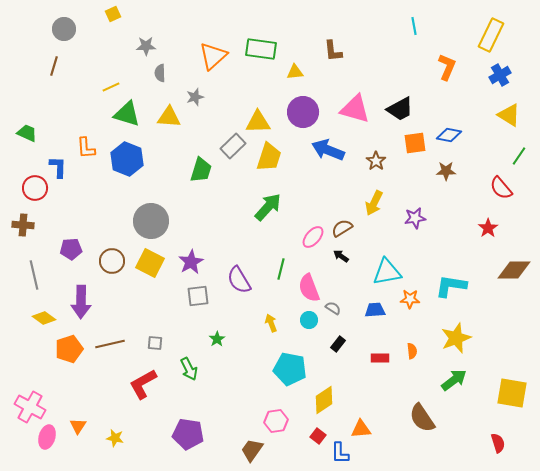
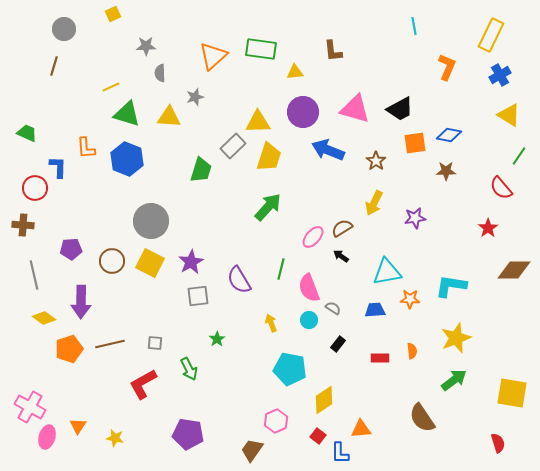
pink hexagon at (276, 421): rotated 15 degrees counterclockwise
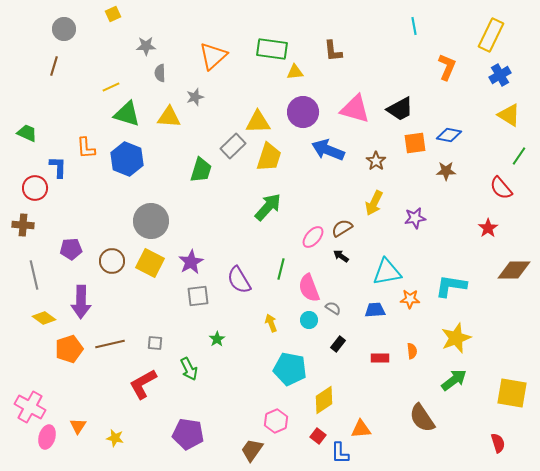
green rectangle at (261, 49): moved 11 px right
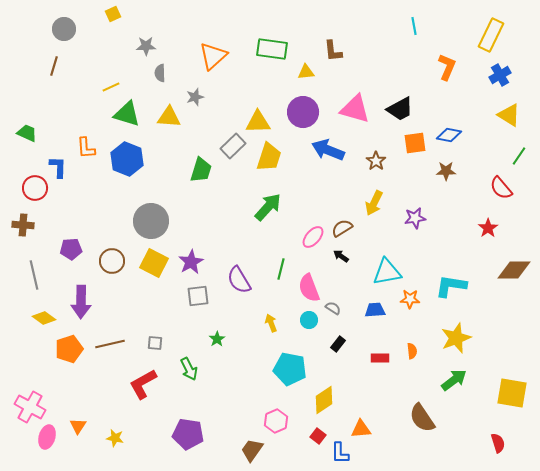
yellow triangle at (295, 72): moved 11 px right
yellow square at (150, 263): moved 4 px right
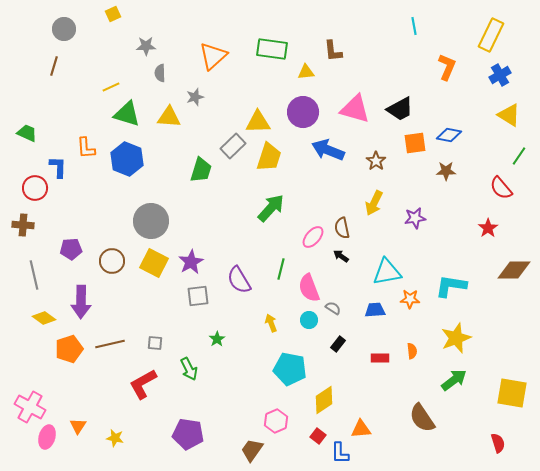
green arrow at (268, 207): moved 3 px right, 1 px down
brown semicircle at (342, 228): rotated 70 degrees counterclockwise
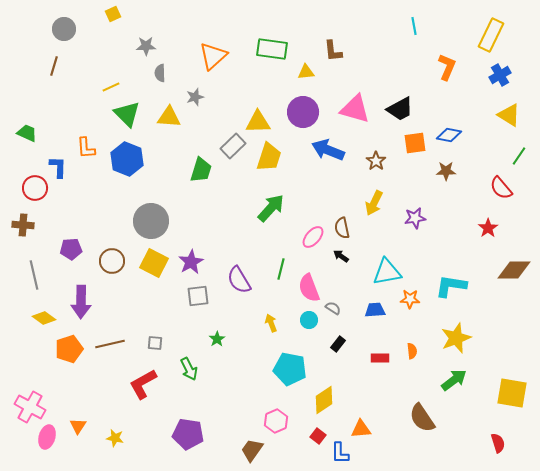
green triangle at (127, 114): rotated 28 degrees clockwise
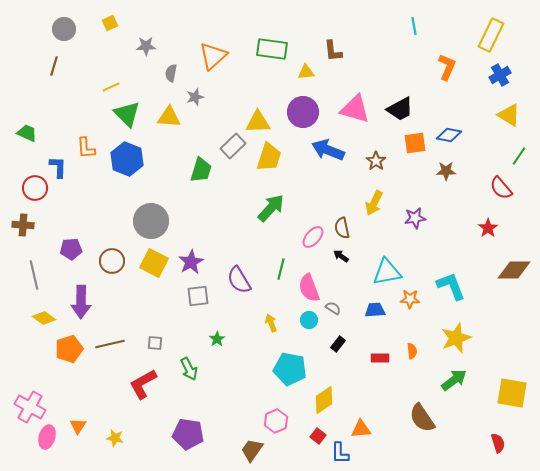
yellow square at (113, 14): moved 3 px left, 9 px down
gray semicircle at (160, 73): moved 11 px right; rotated 12 degrees clockwise
cyan L-shape at (451, 286): rotated 60 degrees clockwise
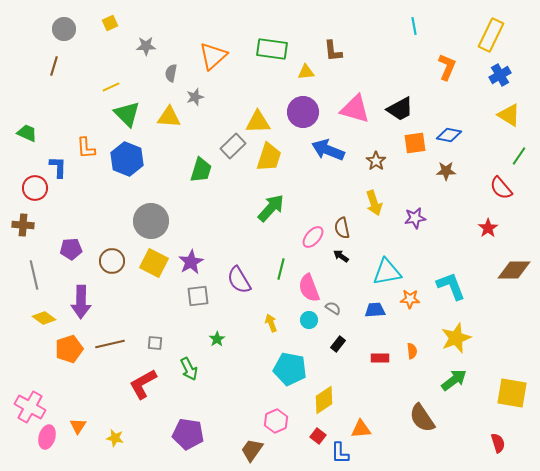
yellow arrow at (374, 203): rotated 45 degrees counterclockwise
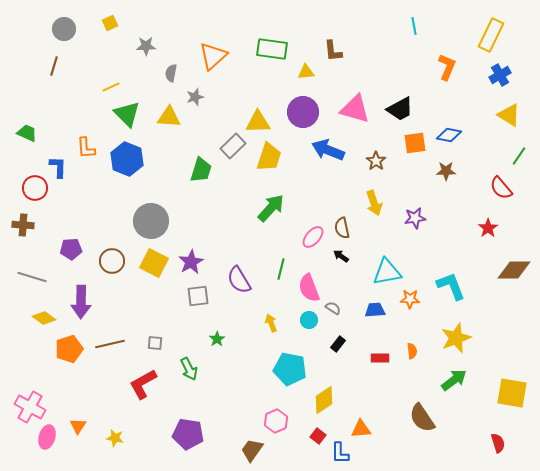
gray line at (34, 275): moved 2 px left, 2 px down; rotated 60 degrees counterclockwise
